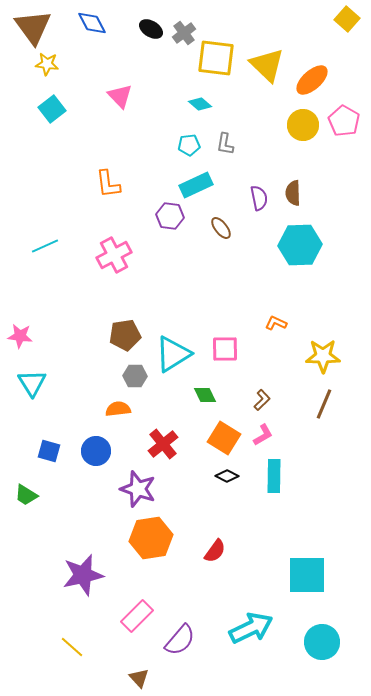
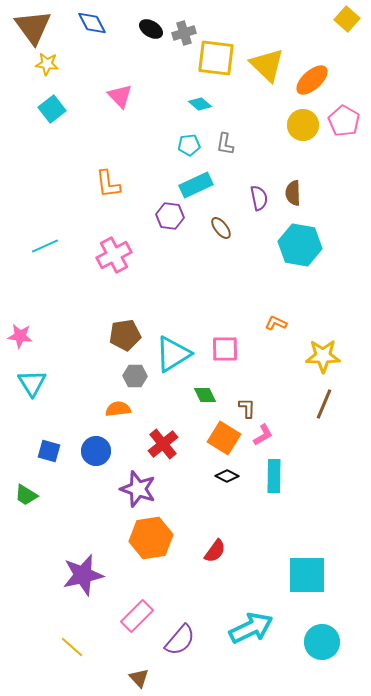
gray cross at (184, 33): rotated 20 degrees clockwise
cyan hexagon at (300, 245): rotated 12 degrees clockwise
brown L-shape at (262, 400): moved 15 px left, 8 px down; rotated 45 degrees counterclockwise
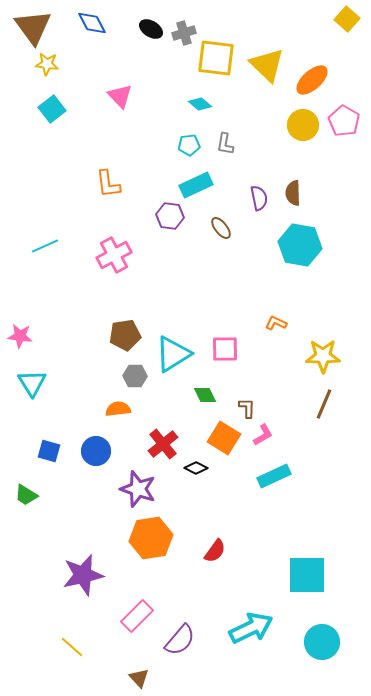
black diamond at (227, 476): moved 31 px left, 8 px up
cyan rectangle at (274, 476): rotated 64 degrees clockwise
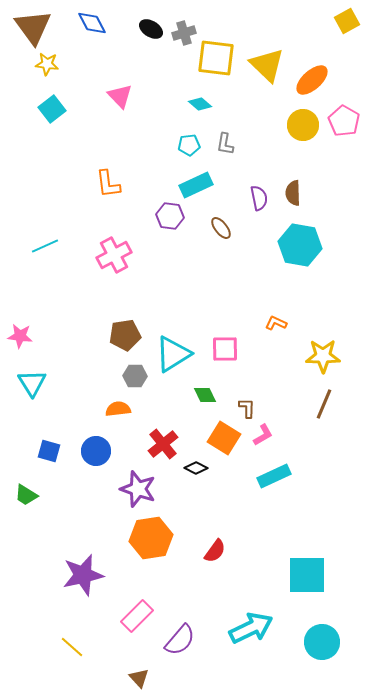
yellow square at (347, 19): moved 2 px down; rotated 20 degrees clockwise
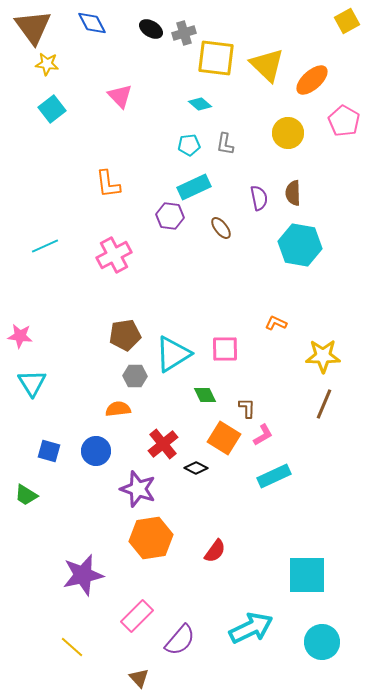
yellow circle at (303, 125): moved 15 px left, 8 px down
cyan rectangle at (196, 185): moved 2 px left, 2 px down
